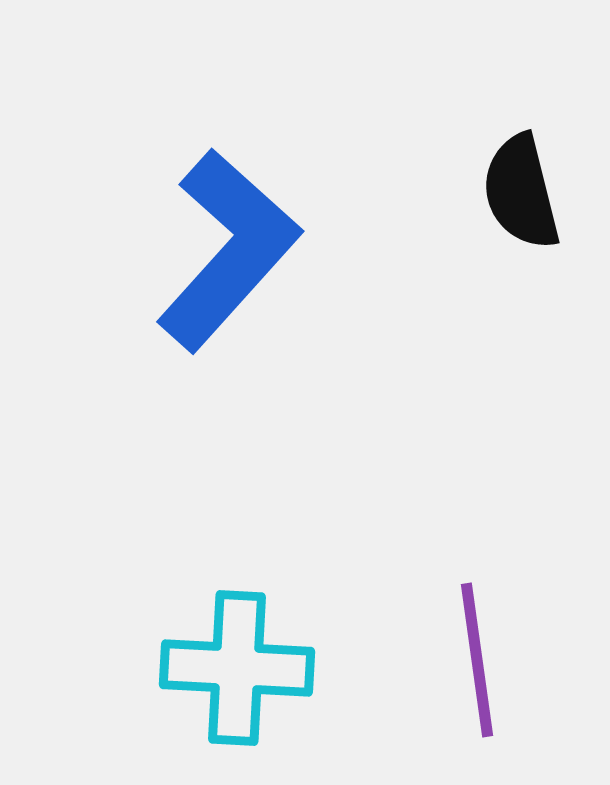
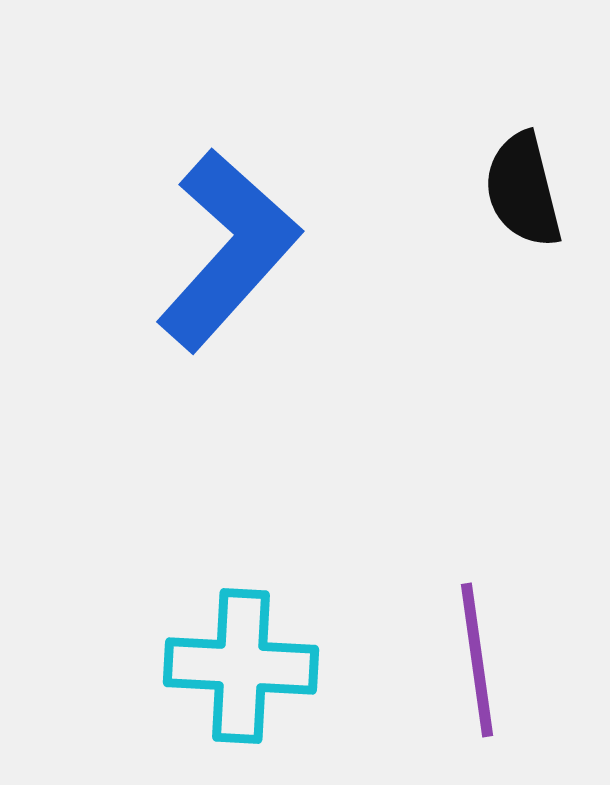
black semicircle: moved 2 px right, 2 px up
cyan cross: moved 4 px right, 2 px up
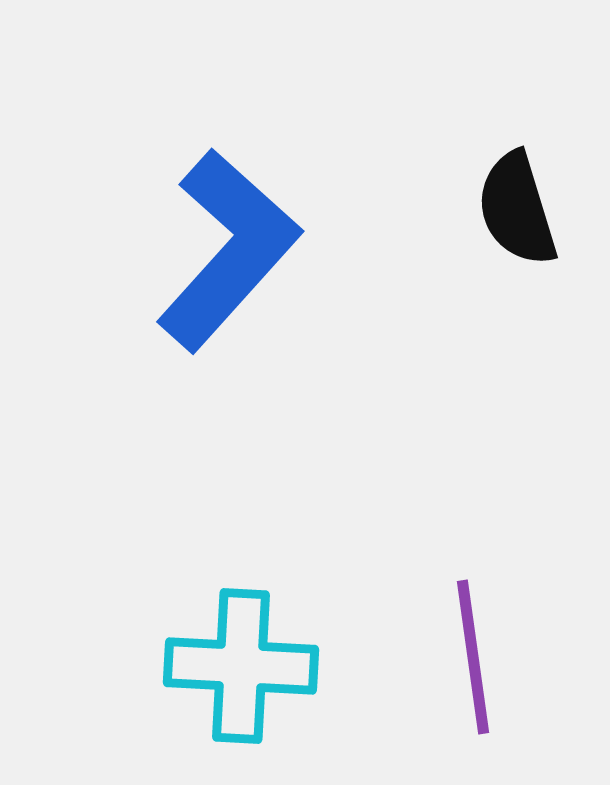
black semicircle: moved 6 px left, 19 px down; rotated 3 degrees counterclockwise
purple line: moved 4 px left, 3 px up
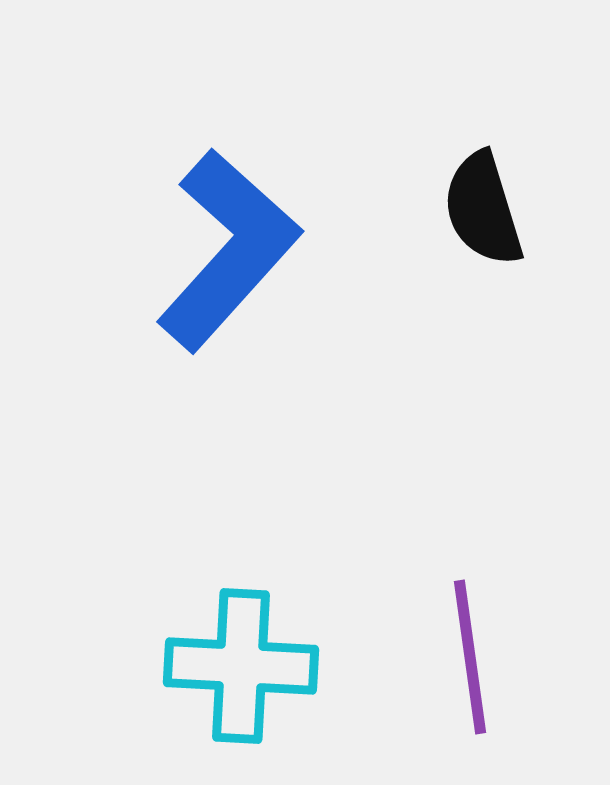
black semicircle: moved 34 px left
purple line: moved 3 px left
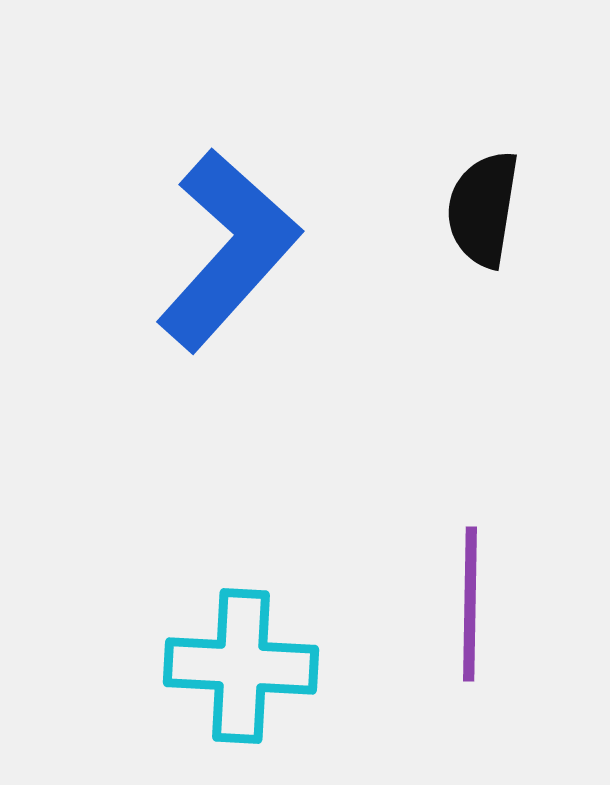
black semicircle: rotated 26 degrees clockwise
purple line: moved 53 px up; rotated 9 degrees clockwise
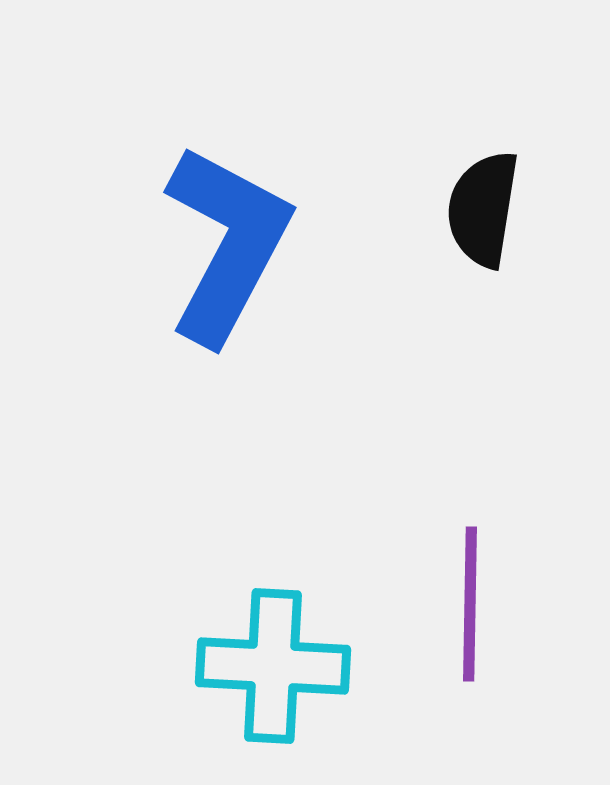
blue L-shape: moved 1 px left, 6 px up; rotated 14 degrees counterclockwise
cyan cross: moved 32 px right
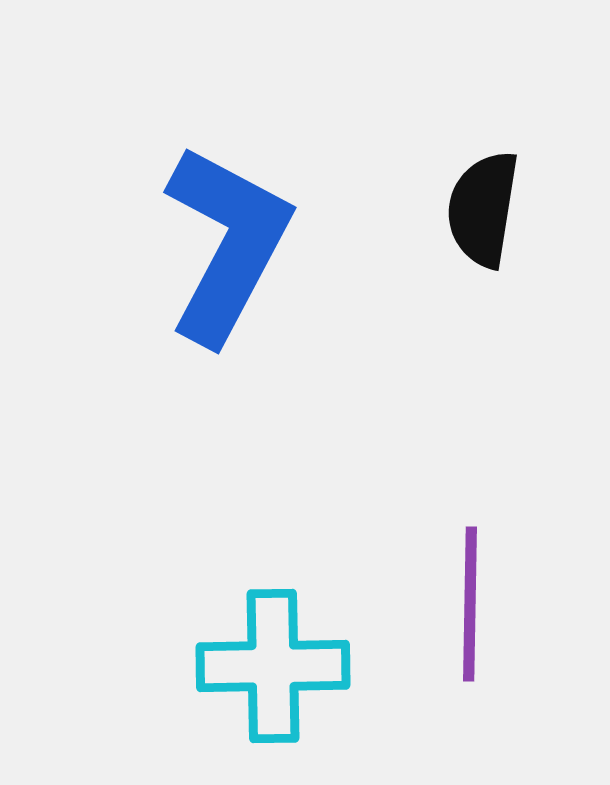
cyan cross: rotated 4 degrees counterclockwise
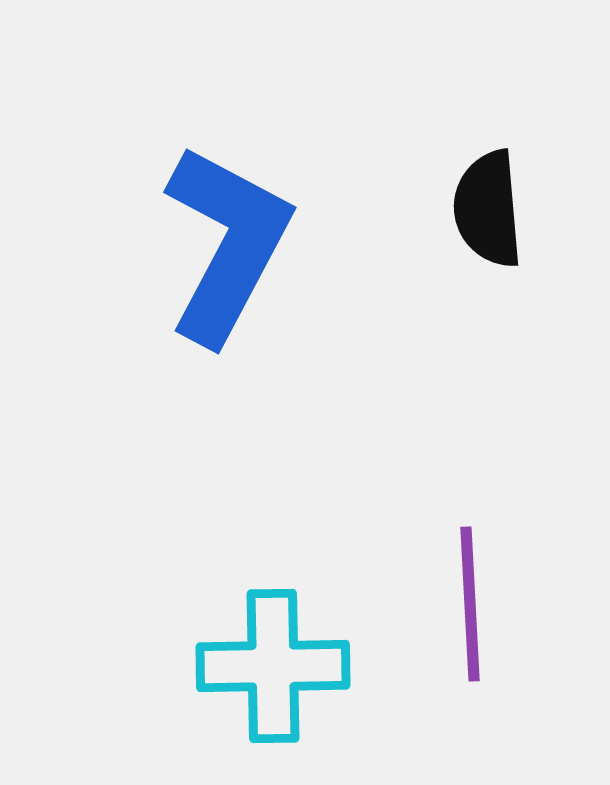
black semicircle: moved 5 px right; rotated 14 degrees counterclockwise
purple line: rotated 4 degrees counterclockwise
